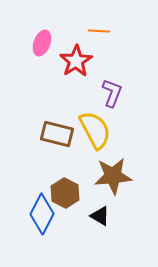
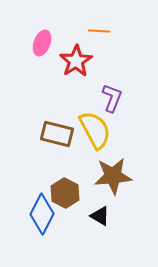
purple L-shape: moved 5 px down
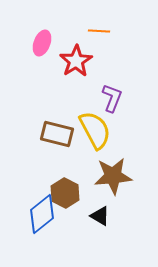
blue diamond: rotated 24 degrees clockwise
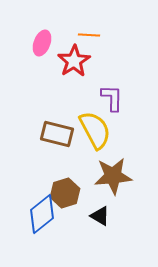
orange line: moved 10 px left, 4 px down
red star: moved 2 px left
purple L-shape: rotated 20 degrees counterclockwise
brown hexagon: rotated 16 degrees clockwise
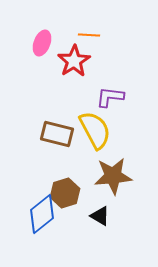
purple L-shape: moved 2 px left, 1 px up; rotated 84 degrees counterclockwise
